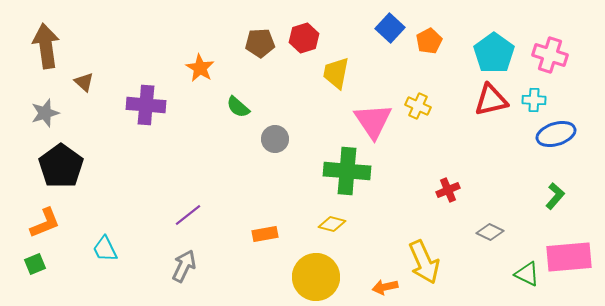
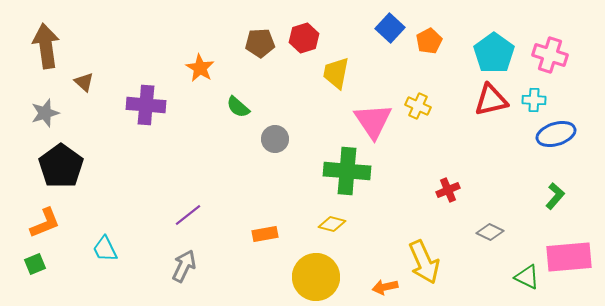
green triangle: moved 3 px down
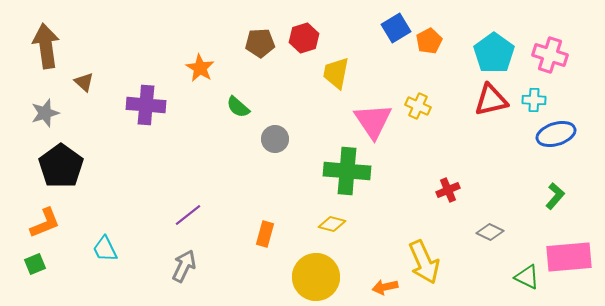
blue square: moved 6 px right; rotated 16 degrees clockwise
orange rectangle: rotated 65 degrees counterclockwise
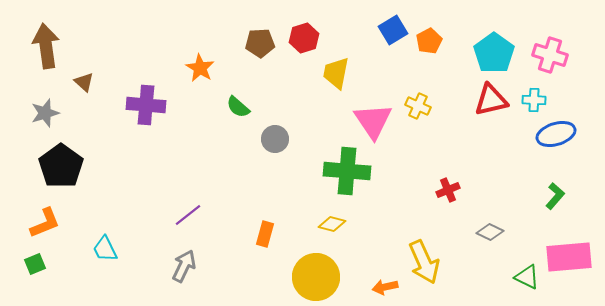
blue square: moved 3 px left, 2 px down
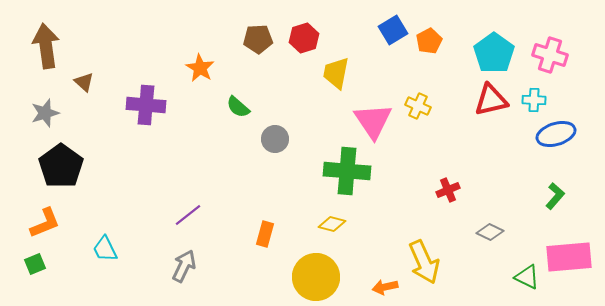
brown pentagon: moved 2 px left, 4 px up
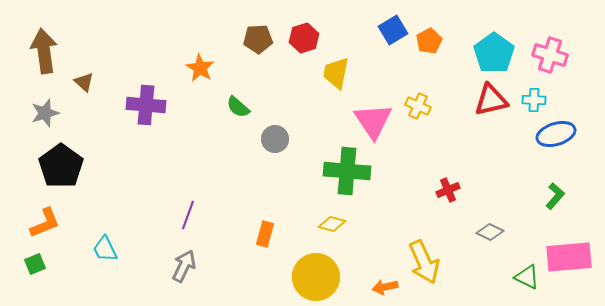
brown arrow: moved 2 px left, 5 px down
purple line: rotated 32 degrees counterclockwise
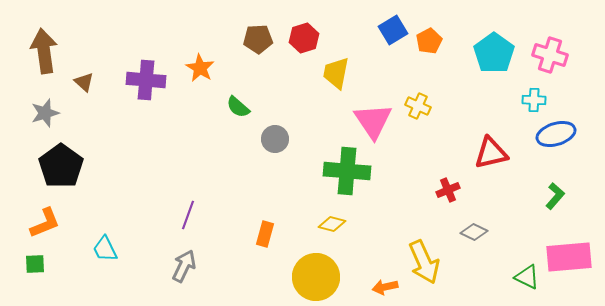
red triangle: moved 53 px down
purple cross: moved 25 px up
gray diamond: moved 16 px left
green square: rotated 20 degrees clockwise
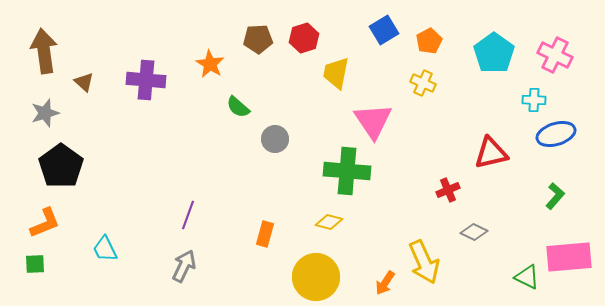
blue square: moved 9 px left
pink cross: moved 5 px right; rotated 8 degrees clockwise
orange star: moved 10 px right, 4 px up
yellow cross: moved 5 px right, 23 px up
yellow diamond: moved 3 px left, 2 px up
orange arrow: moved 4 px up; rotated 45 degrees counterclockwise
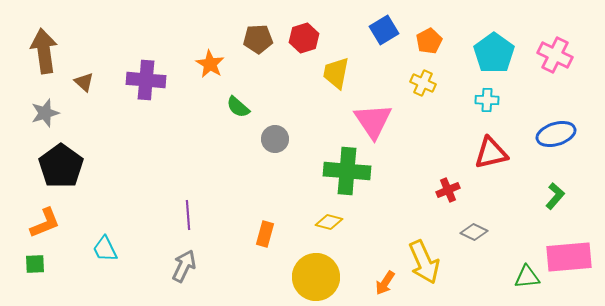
cyan cross: moved 47 px left
purple line: rotated 24 degrees counterclockwise
green triangle: rotated 32 degrees counterclockwise
